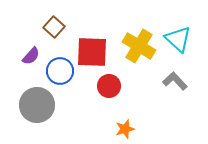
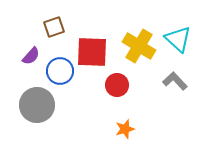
brown square: rotated 30 degrees clockwise
red circle: moved 8 px right, 1 px up
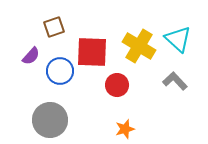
gray circle: moved 13 px right, 15 px down
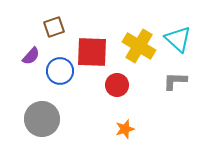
gray L-shape: rotated 45 degrees counterclockwise
gray circle: moved 8 px left, 1 px up
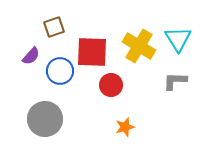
cyan triangle: rotated 16 degrees clockwise
red circle: moved 6 px left
gray circle: moved 3 px right
orange star: moved 2 px up
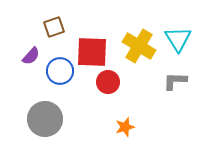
red circle: moved 3 px left, 3 px up
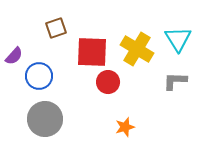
brown square: moved 2 px right, 1 px down
yellow cross: moved 2 px left, 3 px down
purple semicircle: moved 17 px left
blue circle: moved 21 px left, 5 px down
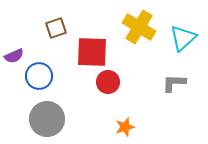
cyan triangle: moved 5 px right, 1 px up; rotated 20 degrees clockwise
yellow cross: moved 2 px right, 22 px up
purple semicircle: rotated 24 degrees clockwise
gray L-shape: moved 1 px left, 2 px down
gray circle: moved 2 px right
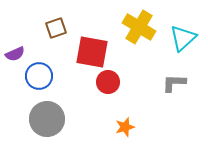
red square: rotated 8 degrees clockwise
purple semicircle: moved 1 px right, 2 px up
